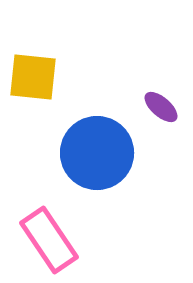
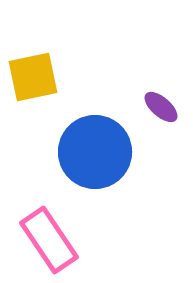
yellow square: rotated 18 degrees counterclockwise
blue circle: moved 2 px left, 1 px up
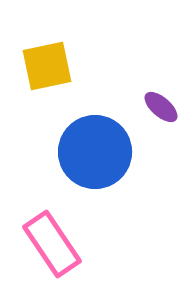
yellow square: moved 14 px right, 11 px up
pink rectangle: moved 3 px right, 4 px down
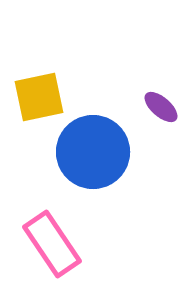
yellow square: moved 8 px left, 31 px down
blue circle: moved 2 px left
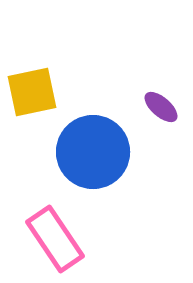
yellow square: moved 7 px left, 5 px up
pink rectangle: moved 3 px right, 5 px up
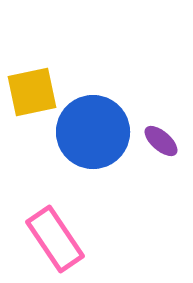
purple ellipse: moved 34 px down
blue circle: moved 20 px up
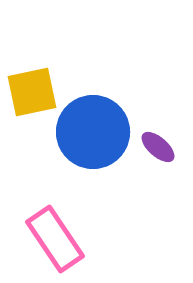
purple ellipse: moved 3 px left, 6 px down
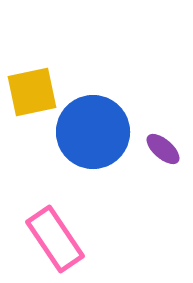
purple ellipse: moved 5 px right, 2 px down
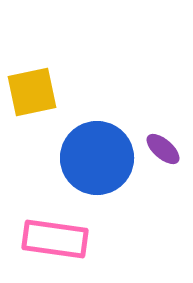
blue circle: moved 4 px right, 26 px down
pink rectangle: rotated 48 degrees counterclockwise
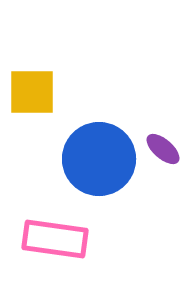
yellow square: rotated 12 degrees clockwise
blue circle: moved 2 px right, 1 px down
